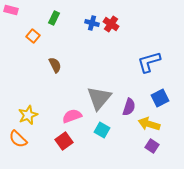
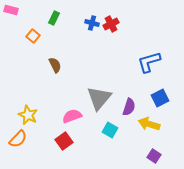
red cross: rotated 28 degrees clockwise
yellow star: rotated 24 degrees counterclockwise
cyan square: moved 8 px right
orange semicircle: rotated 90 degrees counterclockwise
purple square: moved 2 px right, 10 px down
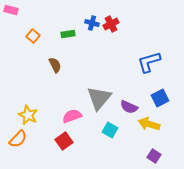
green rectangle: moved 14 px right, 16 px down; rotated 56 degrees clockwise
purple semicircle: rotated 96 degrees clockwise
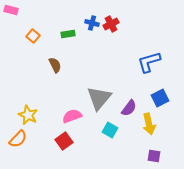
purple semicircle: moved 1 px down; rotated 78 degrees counterclockwise
yellow arrow: rotated 120 degrees counterclockwise
purple square: rotated 24 degrees counterclockwise
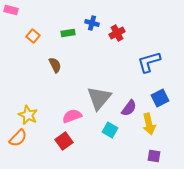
red cross: moved 6 px right, 9 px down
green rectangle: moved 1 px up
orange semicircle: moved 1 px up
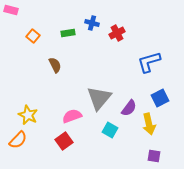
orange semicircle: moved 2 px down
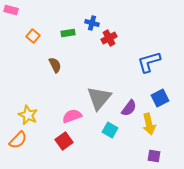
red cross: moved 8 px left, 5 px down
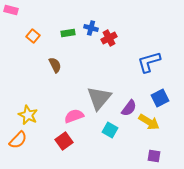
blue cross: moved 1 px left, 5 px down
pink semicircle: moved 2 px right
yellow arrow: moved 2 px up; rotated 45 degrees counterclockwise
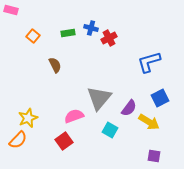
yellow star: moved 3 px down; rotated 24 degrees clockwise
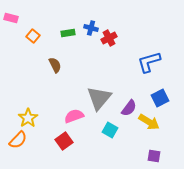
pink rectangle: moved 8 px down
yellow star: rotated 12 degrees counterclockwise
